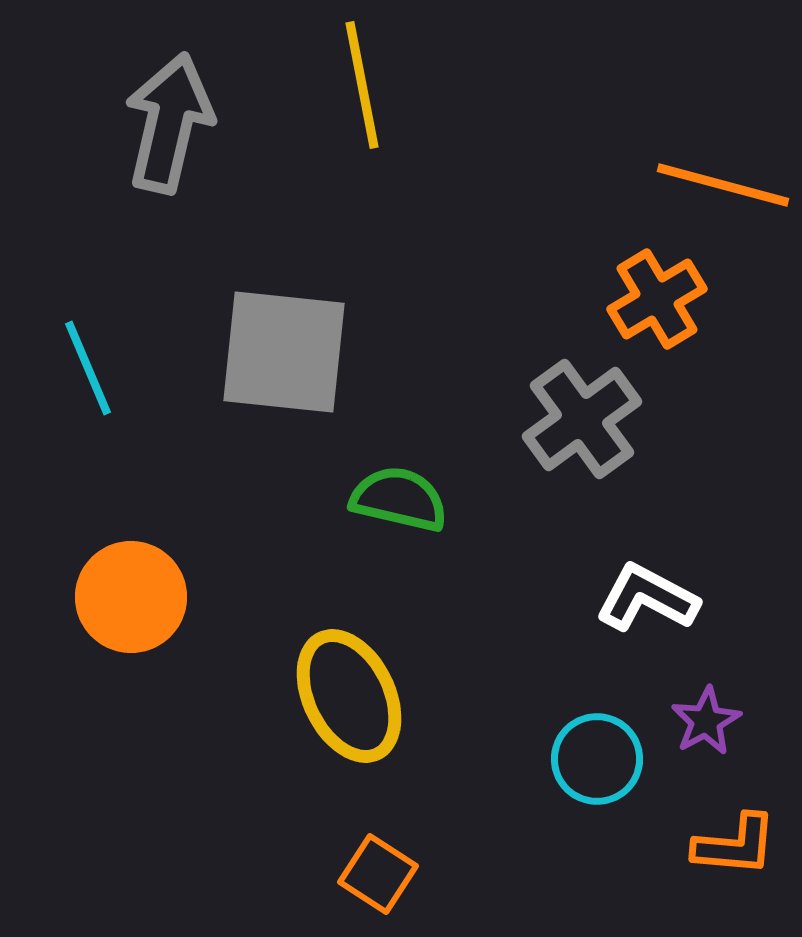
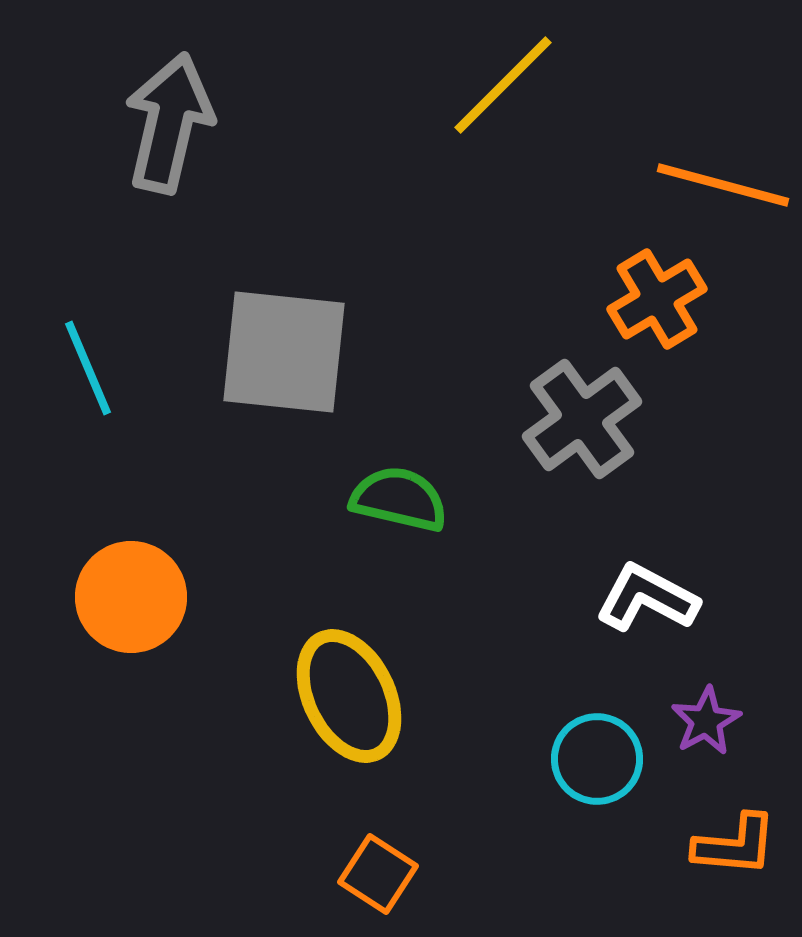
yellow line: moved 141 px right; rotated 56 degrees clockwise
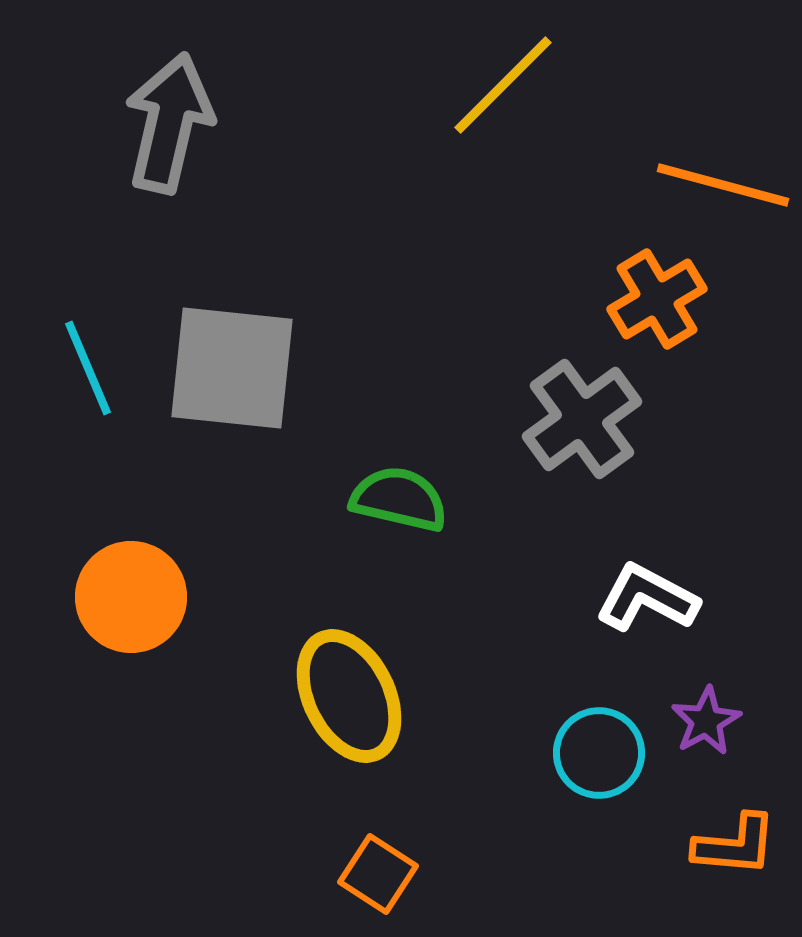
gray square: moved 52 px left, 16 px down
cyan circle: moved 2 px right, 6 px up
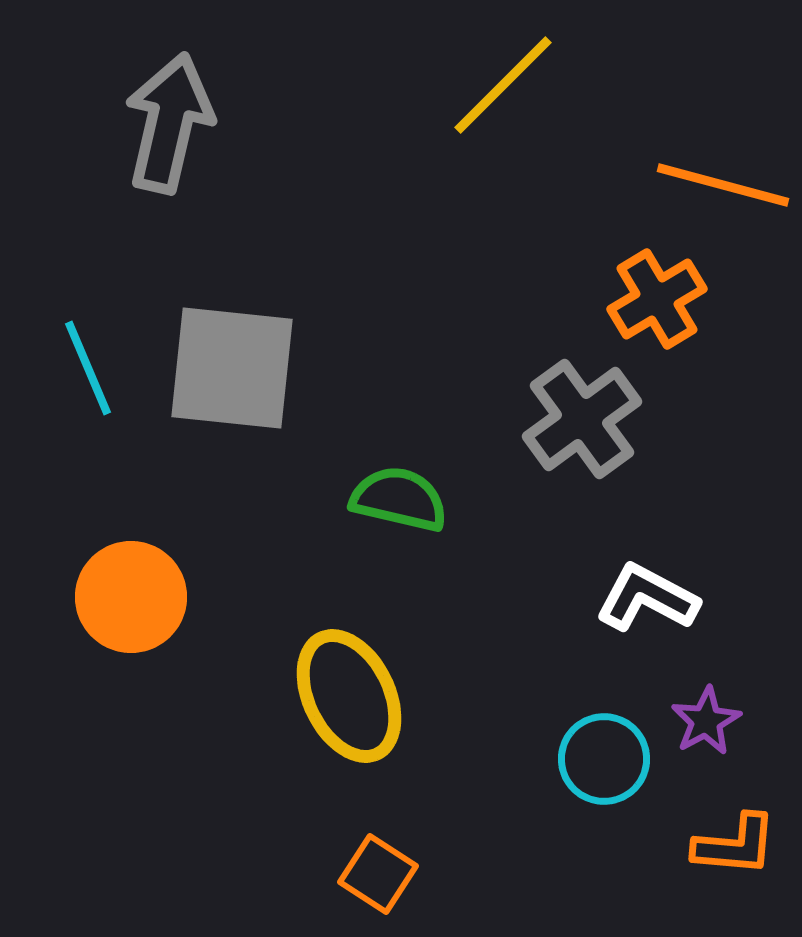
cyan circle: moved 5 px right, 6 px down
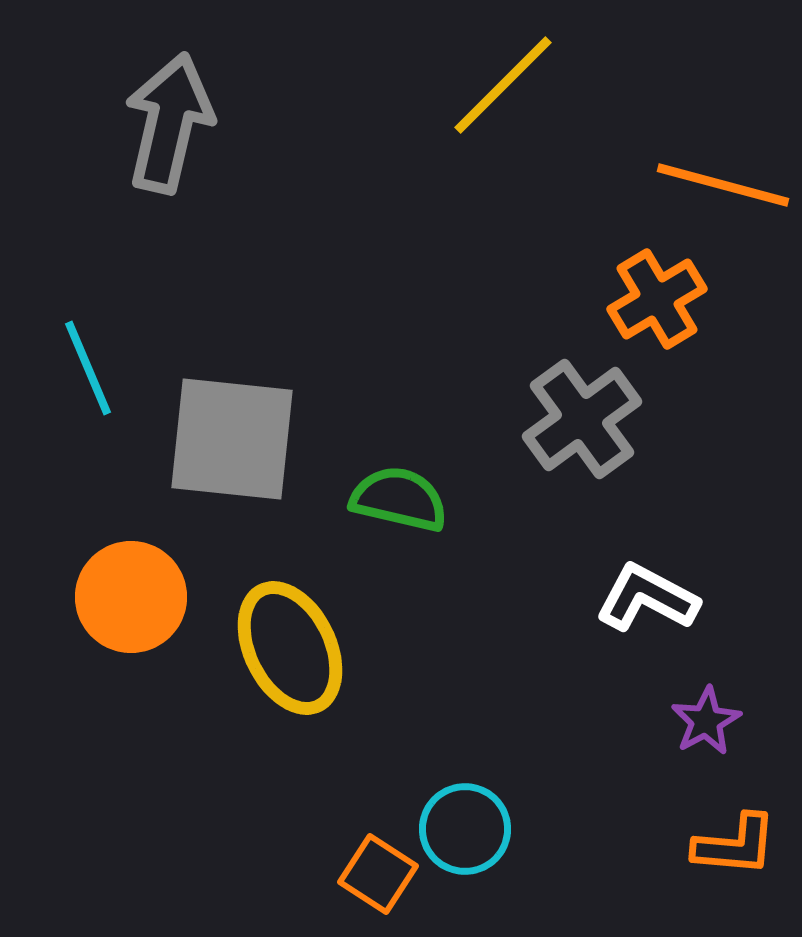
gray square: moved 71 px down
yellow ellipse: moved 59 px left, 48 px up
cyan circle: moved 139 px left, 70 px down
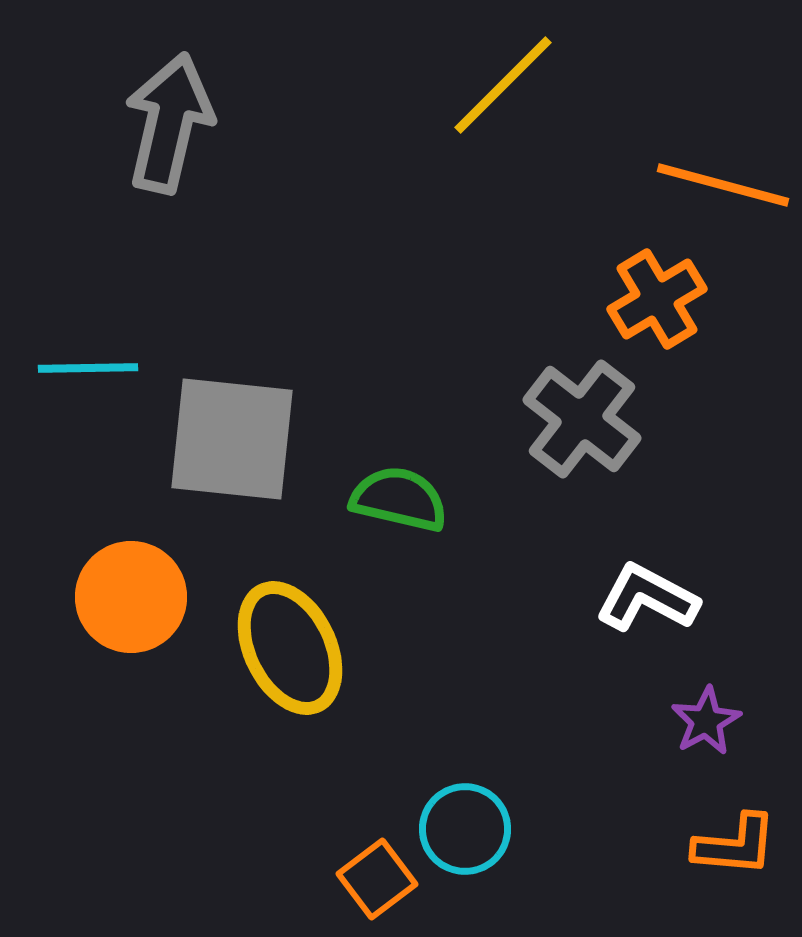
cyan line: rotated 68 degrees counterclockwise
gray cross: rotated 16 degrees counterclockwise
orange square: moved 1 px left, 5 px down; rotated 20 degrees clockwise
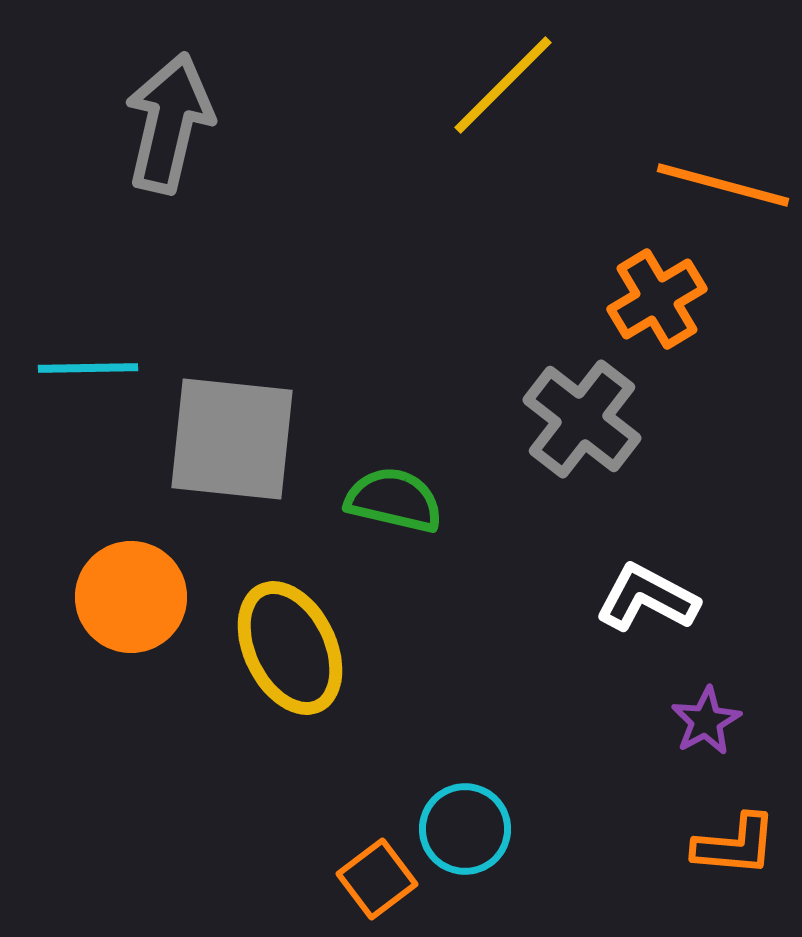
green semicircle: moved 5 px left, 1 px down
